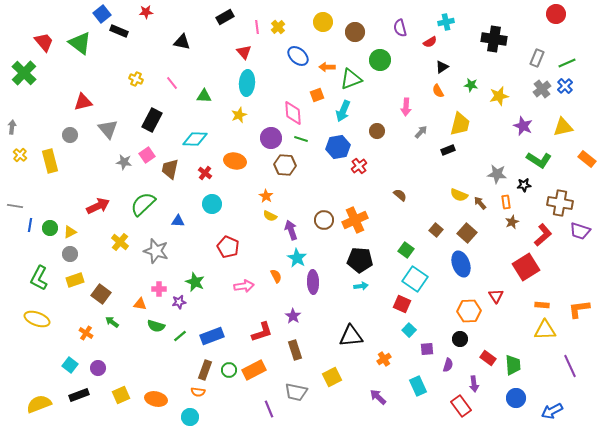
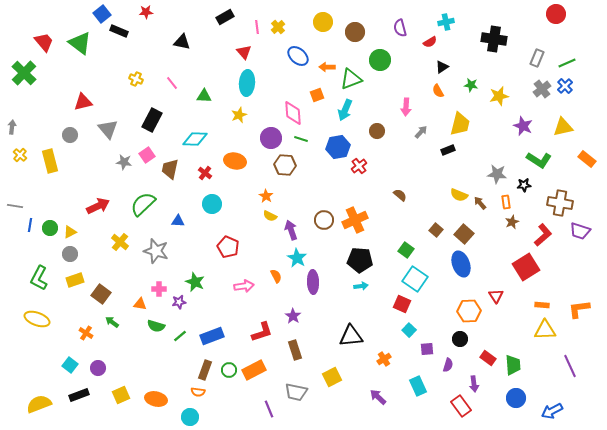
cyan arrow at (343, 111): moved 2 px right, 1 px up
brown square at (467, 233): moved 3 px left, 1 px down
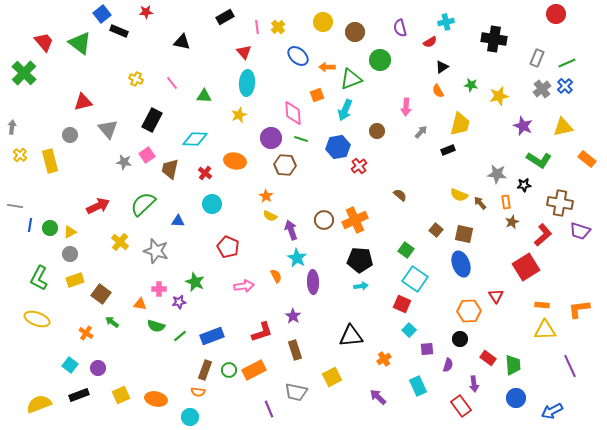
brown square at (464, 234): rotated 30 degrees counterclockwise
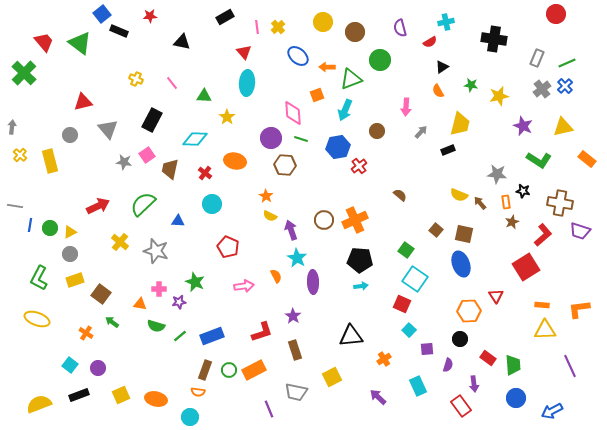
red star at (146, 12): moved 4 px right, 4 px down
yellow star at (239, 115): moved 12 px left, 2 px down; rotated 14 degrees counterclockwise
black star at (524, 185): moved 1 px left, 6 px down; rotated 16 degrees clockwise
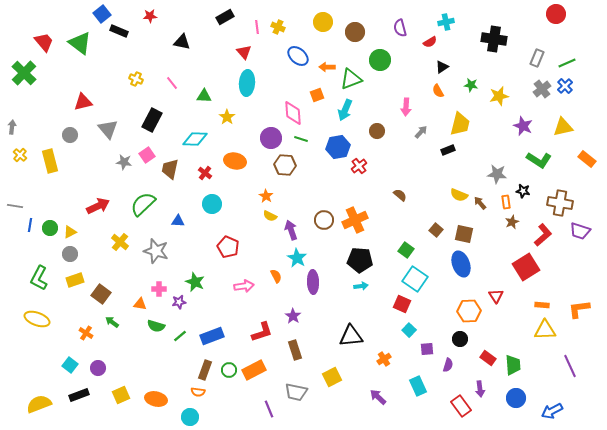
yellow cross at (278, 27): rotated 24 degrees counterclockwise
purple arrow at (474, 384): moved 6 px right, 5 px down
